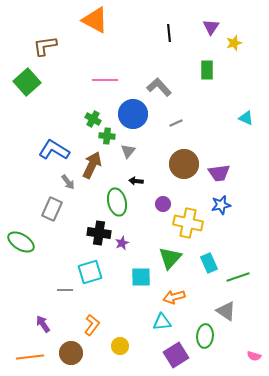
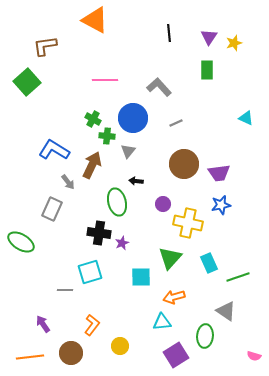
purple triangle at (211, 27): moved 2 px left, 10 px down
blue circle at (133, 114): moved 4 px down
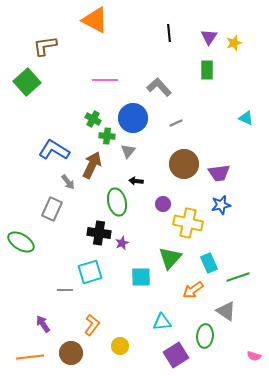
orange arrow at (174, 297): moved 19 px right, 7 px up; rotated 20 degrees counterclockwise
